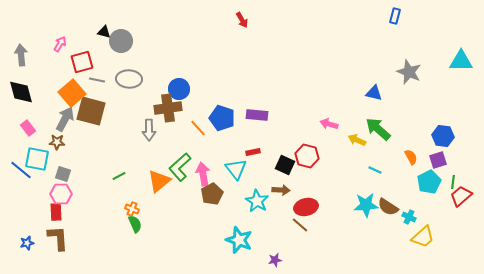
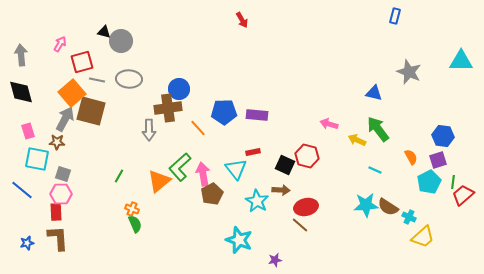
blue pentagon at (222, 118): moved 2 px right, 6 px up; rotated 20 degrees counterclockwise
pink rectangle at (28, 128): moved 3 px down; rotated 21 degrees clockwise
green arrow at (378, 129): rotated 12 degrees clockwise
blue line at (21, 170): moved 1 px right, 20 px down
green line at (119, 176): rotated 32 degrees counterclockwise
red trapezoid at (461, 196): moved 2 px right, 1 px up
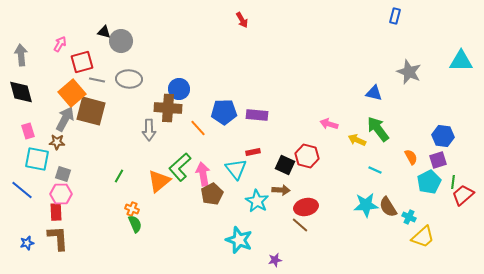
brown cross at (168, 108): rotated 12 degrees clockwise
brown semicircle at (388, 207): rotated 25 degrees clockwise
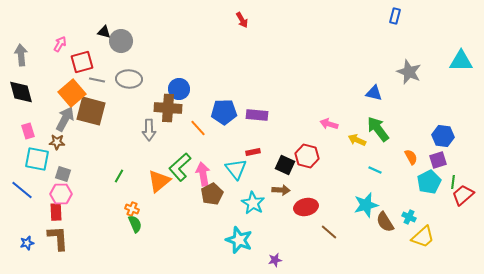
cyan star at (257, 201): moved 4 px left, 2 px down
cyan star at (366, 205): rotated 10 degrees counterclockwise
brown semicircle at (388, 207): moved 3 px left, 15 px down
brown line at (300, 225): moved 29 px right, 7 px down
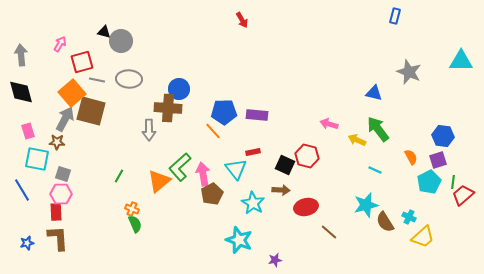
orange line at (198, 128): moved 15 px right, 3 px down
blue line at (22, 190): rotated 20 degrees clockwise
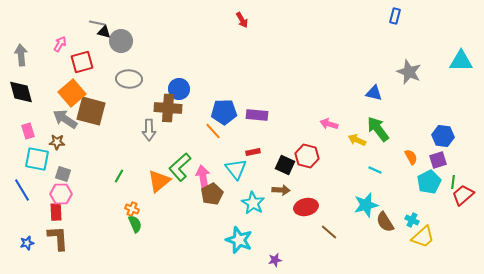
gray line at (97, 80): moved 57 px up
gray arrow at (65, 119): rotated 85 degrees counterclockwise
pink arrow at (203, 174): moved 3 px down
cyan cross at (409, 217): moved 3 px right, 3 px down
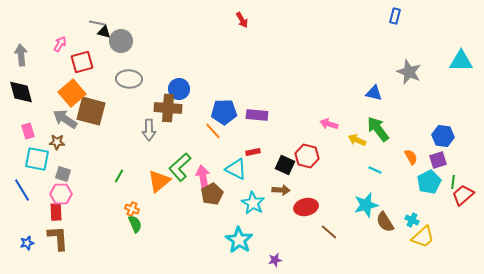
cyan triangle at (236, 169): rotated 25 degrees counterclockwise
cyan star at (239, 240): rotated 12 degrees clockwise
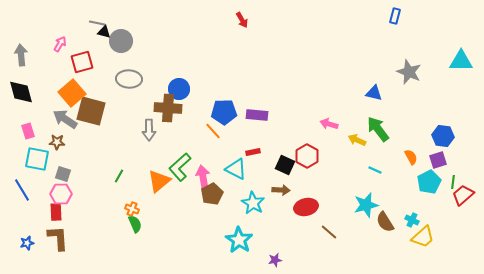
red hexagon at (307, 156): rotated 15 degrees clockwise
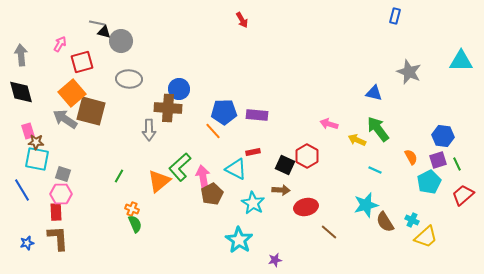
brown star at (57, 142): moved 21 px left
green line at (453, 182): moved 4 px right, 18 px up; rotated 32 degrees counterclockwise
yellow trapezoid at (423, 237): moved 3 px right
